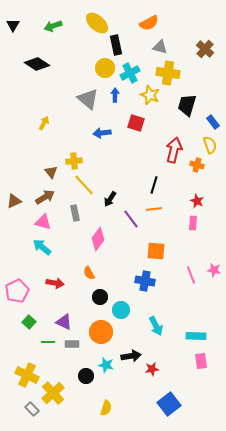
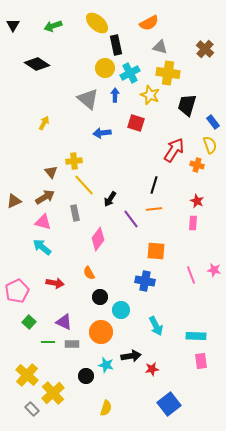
red arrow at (174, 150): rotated 20 degrees clockwise
yellow cross at (27, 375): rotated 15 degrees clockwise
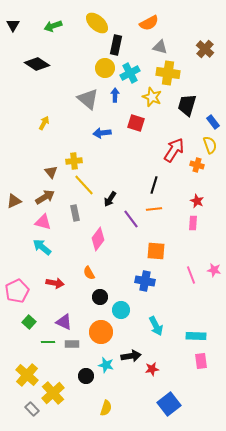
black rectangle at (116, 45): rotated 24 degrees clockwise
yellow star at (150, 95): moved 2 px right, 2 px down
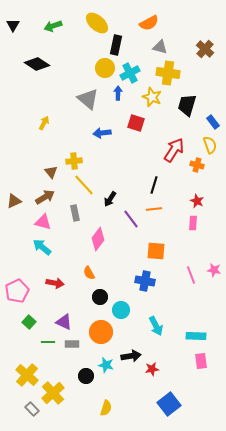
blue arrow at (115, 95): moved 3 px right, 2 px up
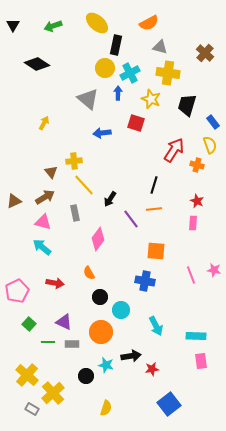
brown cross at (205, 49): moved 4 px down
yellow star at (152, 97): moved 1 px left, 2 px down
green square at (29, 322): moved 2 px down
gray rectangle at (32, 409): rotated 16 degrees counterclockwise
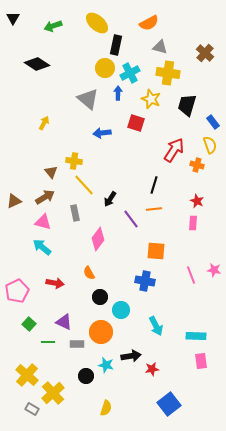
black triangle at (13, 25): moved 7 px up
yellow cross at (74, 161): rotated 14 degrees clockwise
gray rectangle at (72, 344): moved 5 px right
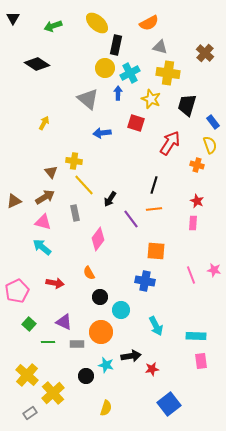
red arrow at (174, 150): moved 4 px left, 7 px up
gray rectangle at (32, 409): moved 2 px left, 4 px down; rotated 64 degrees counterclockwise
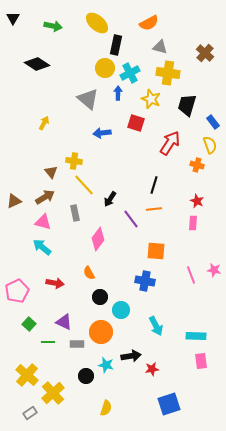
green arrow at (53, 26): rotated 150 degrees counterclockwise
blue square at (169, 404): rotated 20 degrees clockwise
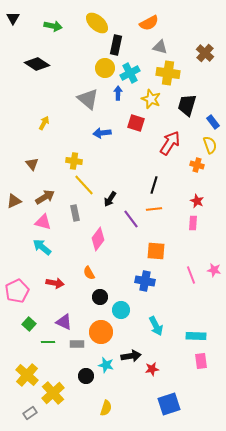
brown triangle at (51, 172): moved 19 px left, 8 px up
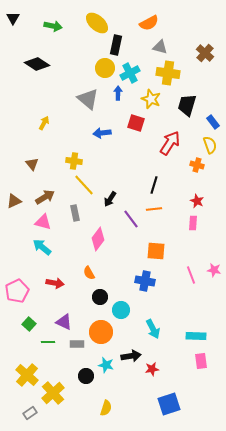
cyan arrow at (156, 326): moved 3 px left, 3 px down
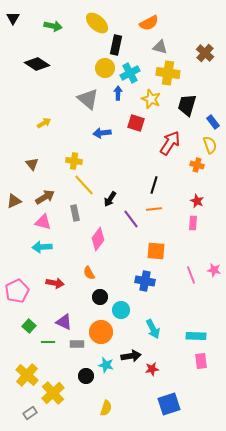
yellow arrow at (44, 123): rotated 32 degrees clockwise
cyan arrow at (42, 247): rotated 42 degrees counterclockwise
green square at (29, 324): moved 2 px down
